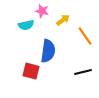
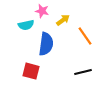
blue semicircle: moved 2 px left, 7 px up
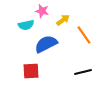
orange line: moved 1 px left, 1 px up
blue semicircle: rotated 125 degrees counterclockwise
red square: rotated 18 degrees counterclockwise
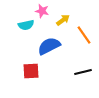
blue semicircle: moved 3 px right, 2 px down
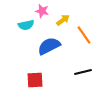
red square: moved 4 px right, 9 px down
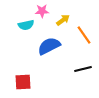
pink star: rotated 16 degrees counterclockwise
black line: moved 3 px up
red square: moved 12 px left, 2 px down
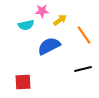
yellow arrow: moved 3 px left
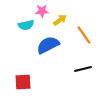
blue semicircle: moved 1 px left, 1 px up
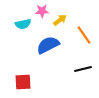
cyan semicircle: moved 3 px left, 1 px up
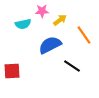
blue semicircle: moved 2 px right
black line: moved 11 px left, 3 px up; rotated 48 degrees clockwise
red square: moved 11 px left, 11 px up
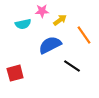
red square: moved 3 px right, 2 px down; rotated 12 degrees counterclockwise
